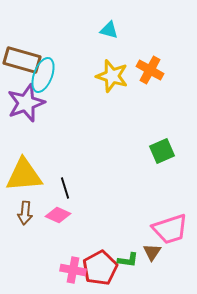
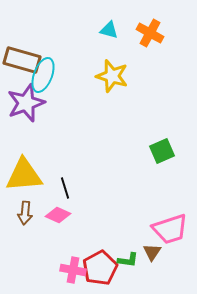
orange cross: moved 37 px up
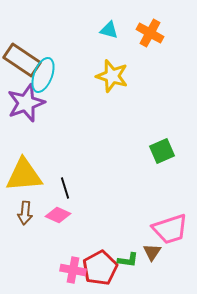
brown rectangle: rotated 18 degrees clockwise
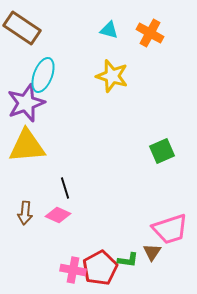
brown rectangle: moved 32 px up
yellow triangle: moved 3 px right, 29 px up
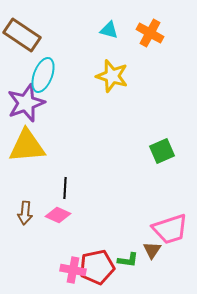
brown rectangle: moved 7 px down
black line: rotated 20 degrees clockwise
brown triangle: moved 2 px up
red pentagon: moved 3 px left, 1 px up; rotated 16 degrees clockwise
